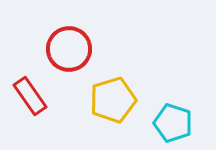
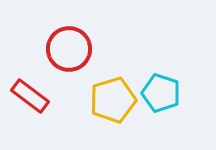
red rectangle: rotated 18 degrees counterclockwise
cyan pentagon: moved 12 px left, 30 px up
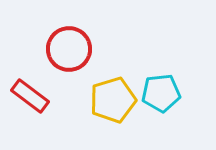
cyan pentagon: rotated 24 degrees counterclockwise
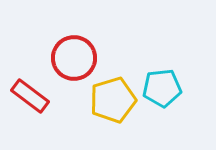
red circle: moved 5 px right, 9 px down
cyan pentagon: moved 1 px right, 5 px up
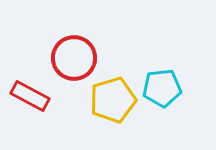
red rectangle: rotated 9 degrees counterclockwise
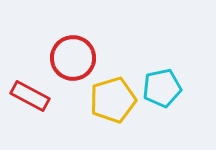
red circle: moved 1 px left
cyan pentagon: rotated 6 degrees counterclockwise
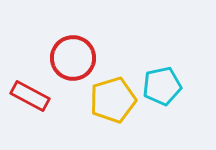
cyan pentagon: moved 2 px up
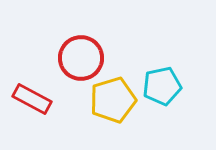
red circle: moved 8 px right
red rectangle: moved 2 px right, 3 px down
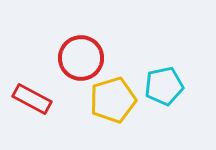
cyan pentagon: moved 2 px right
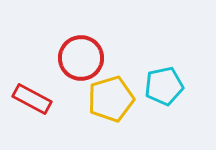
yellow pentagon: moved 2 px left, 1 px up
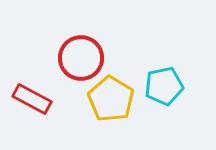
yellow pentagon: rotated 24 degrees counterclockwise
